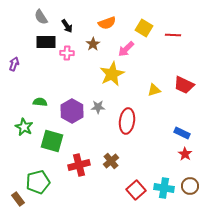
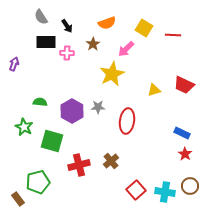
cyan cross: moved 1 px right, 4 px down
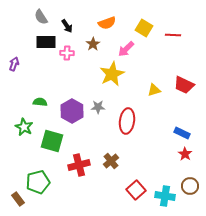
cyan cross: moved 4 px down
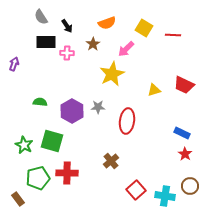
green star: moved 18 px down
red cross: moved 12 px left, 8 px down; rotated 15 degrees clockwise
green pentagon: moved 4 px up
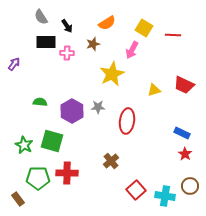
orange semicircle: rotated 12 degrees counterclockwise
brown star: rotated 16 degrees clockwise
pink arrow: moved 6 px right, 1 px down; rotated 18 degrees counterclockwise
purple arrow: rotated 16 degrees clockwise
green pentagon: rotated 15 degrees clockwise
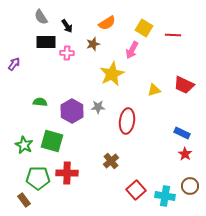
brown rectangle: moved 6 px right, 1 px down
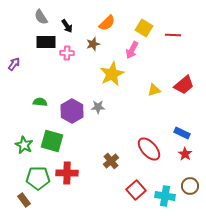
orange semicircle: rotated 12 degrees counterclockwise
red trapezoid: rotated 65 degrees counterclockwise
red ellipse: moved 22 px right, 28 px down; rotated 50 degrees counterclockwise
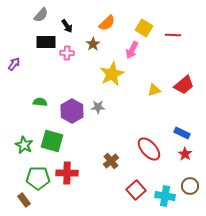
gray semicircle: moved 2 px up; rotated 105 degrees counterclockwise
brown star: rotated 16 degrees counterclockwise
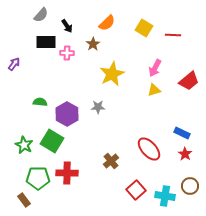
pink arrow: moved 23 px right, 18 px down
red trapezoid: moved 5 px right, 4 px up
purple hexagon: moved 5 px left, 3 px down
green square: rotated 15 degrees clockwise
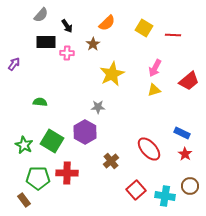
purple hexagon: moved 18 px right, 18 px down
